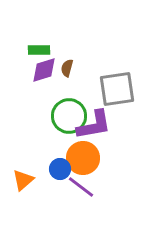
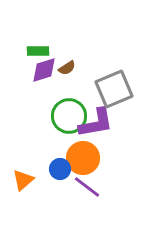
green rectangle: moved 1 px left, 1 px down
brown semicircle: rotated 138 degrees counterclockwise
gray square: moved 3 px left; rotated 15 degrees counterclockwise
purple L-shape: moved 2 px right, 2 px up
purple line: moved 6 px right
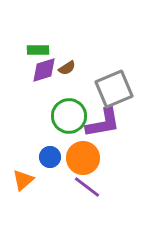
green rectangle: moved 1 px up
purple L-shape: moved 7 px right
blue circle: moved 10 px left, 12 px up
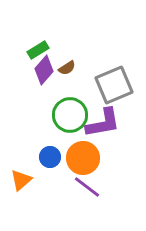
green rectangle: rotated 30 degrees counterclockwise
purple diamond: rotated 32 degrees counterclockwise
gray square: moved 4 px up
green circle: moved 1 px right, 1 px up
orange triangle: moved 2 px left
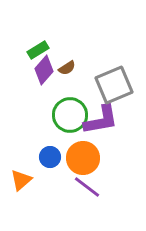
purple L-shape: moved 2 px left, 3 px up
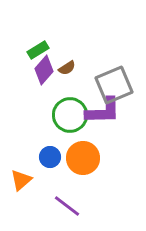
purple L-shape: moved 2 px right, 9 px up; rotated 9 degrees clockwise
purple line: moved 20 px left, 19 px down
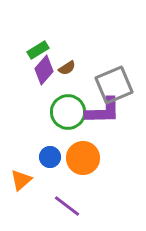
green circle: moved 2 px left, 3 px up
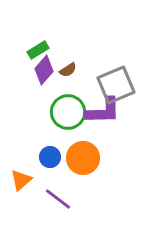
brown semicircle: moved 1 px right, 2 px down
gray square: moved 2 px right
purple line: moved 9 px left, 7 px up
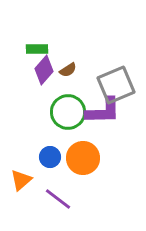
green rectangle: moved 1 px left, 1 px up; rotated 30 degrees clockwise
